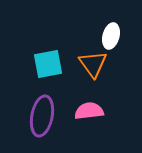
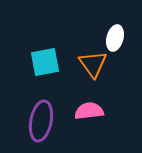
white ellipse: moved 4 px right, 2 px down
cyan square: moved 3 px left, 2 px up
purple ellipse: moved 1 px left, 5 px down
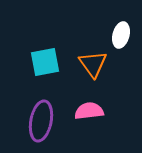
white ellipse: moved 6 px right, 3 px up
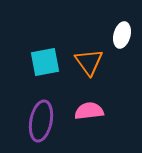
white ellipse: moved 1 px right
orange triangle: moved 4 px left, 2 px up
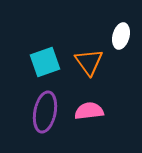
white ellipse: moved 1 px left, 1 px down
cyan square: rotated 8 degrees counterclockwise
purple ellipse: moved 4 px right, 9 px up
